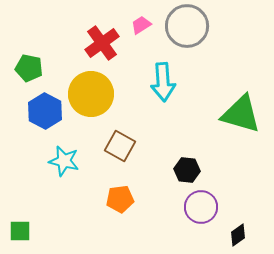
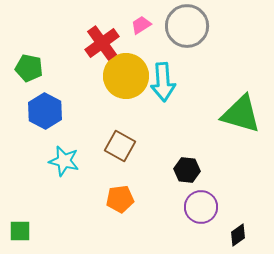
yellow circle: moved 35 px right, 18 px up
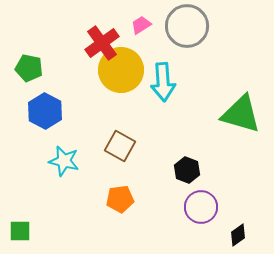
yellow circle: moved 5 px left, 6 px up
black hexagon: rotated 15 degrees clockwise
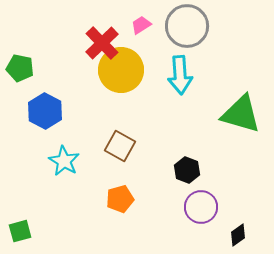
red cross: rotated 8 degrees counterclockwise
green pentagon: moved 9 px left
cyan arrow: moved 17 px right, 7 px up
cyan star: rotated 16 degrees clockwise
orange pentagon: rotated 8 degrees counterclockwise
green square: rotated 15 degrees counterclockwise
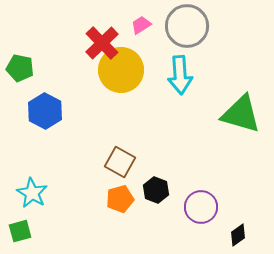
brown square: moved 16 px down
cyan star: moved 32 px left, 32 px down
black hexagon: moved 31 px left, 20 px down
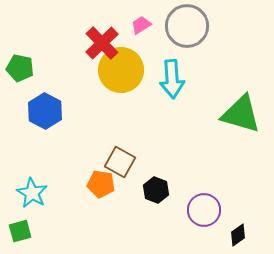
cyan arrow: moved 8 px left, 4 px down
orange pentagon: moved 19 px left, 15 px up; rotated 24 degrees clockwise
purple circle: moved 3 px right, 3 px down
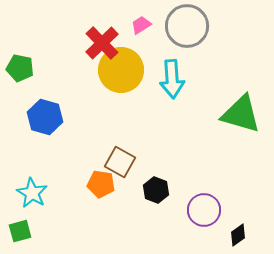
blue hexagon: moved 6 px down; rotated 12 degrees counterclockwise
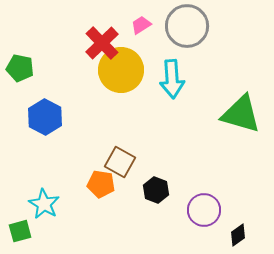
blue hexagon: rotated 12 degrees clockwise
cyan star: moved 12 px right, 11 px down
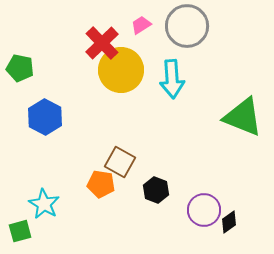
green triangle: moved 2 px right, 3 px down; rotated 6 degrees clockwise
black diamond: moved 9 px left, 13 px up
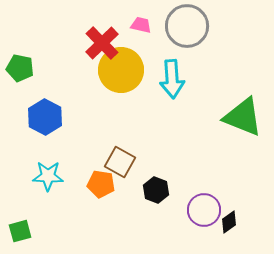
pink trapezoid: rotated 45 degrees clockwise
cyan star: moved 4 px right, 28 px up; rotated 28 degrees counterclockwise
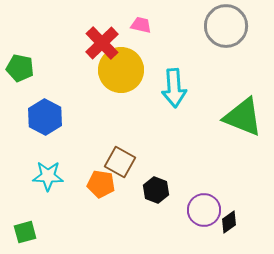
gray circle: moved 39 px right
cyan arrow: moved 2 px right, 9 px down
green square: moved 5 px right, 1 px down
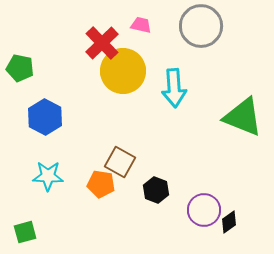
gray circle: moved 25 px left
yellow circle: moved 2 px right, 1 px down
